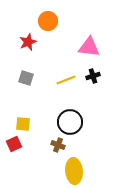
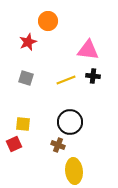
pink triangle: moved 1 px left, 3 px down
black cross: rotated 24 degrees clockwise
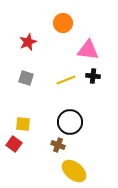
orange circle: moved 15 px right, 2 px down
red square: rotated 28 degrees counterclockwise
yellow ellipse: rotated 45 degrees counterclockwise
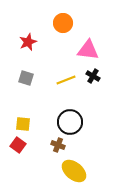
black cross: rotated 24 degrees clockwise
red square: moved 4 px right, 1 px down
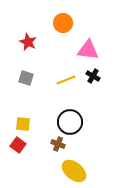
red star: rotated 24 degrees counterclockwise
brown cross: moved 1 px up
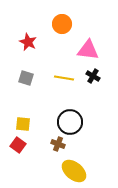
orange circle: moved 1 px left, 1 px down
yellow line: moved 2 px left, 2 px up; rotated 30 degrees clockwise
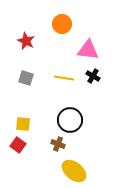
red star: moved 2 px left, 1 px up
black circle: moved 2 px up
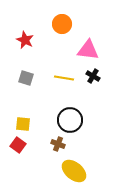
red star: moved 1 px left, 1 px up
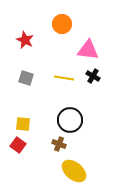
brown cross: moved 1 px right
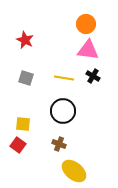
orange circle: moved 24 px right
black circle: moved 7 px left, 9 px up
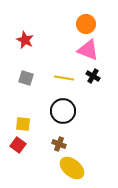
pink triangle: rotated 15 degrees clockwise
yellow ellipse: moved 2 px left, 3 px up
